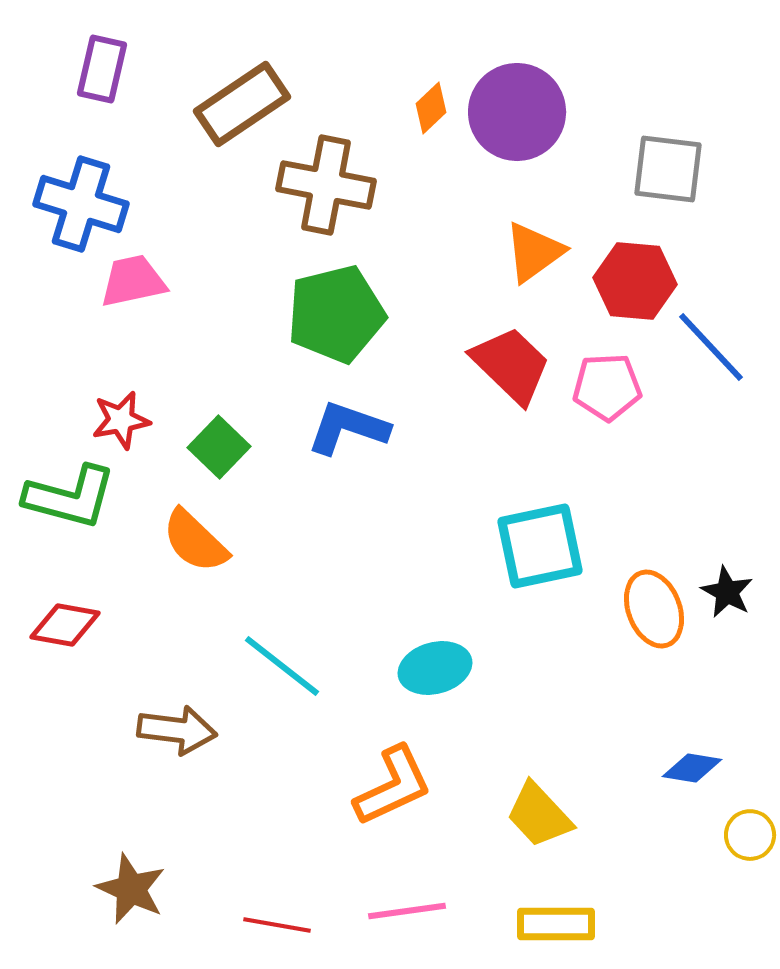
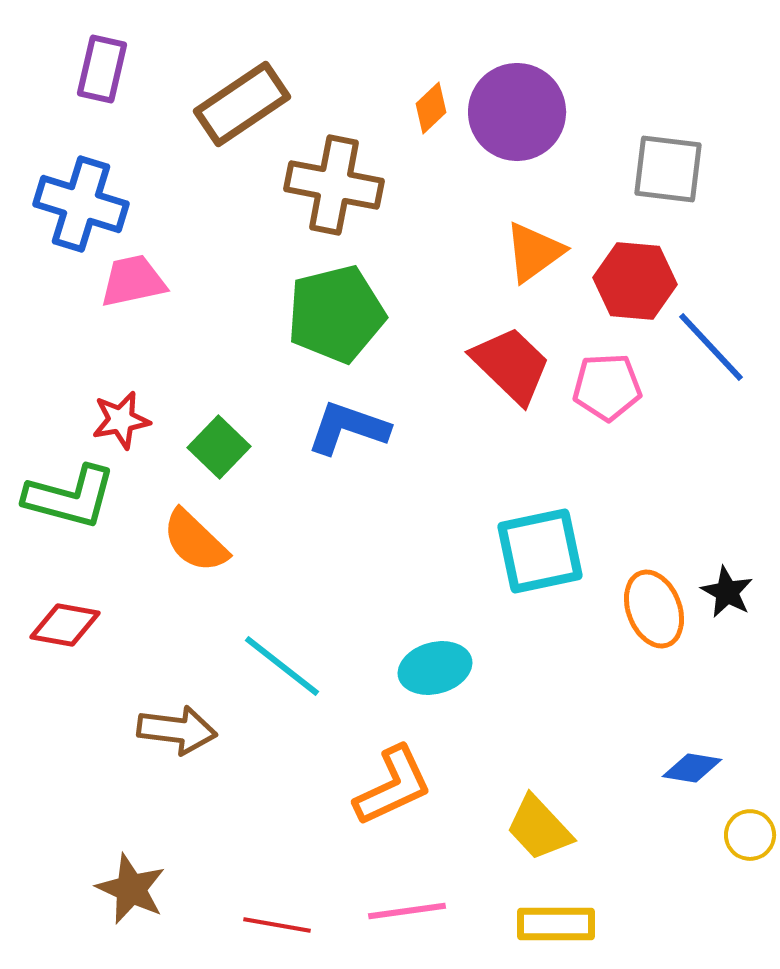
brown cross: moved 8 px right
cyan square: moved 5 px down
yellow trapezoid: moved 13 px down
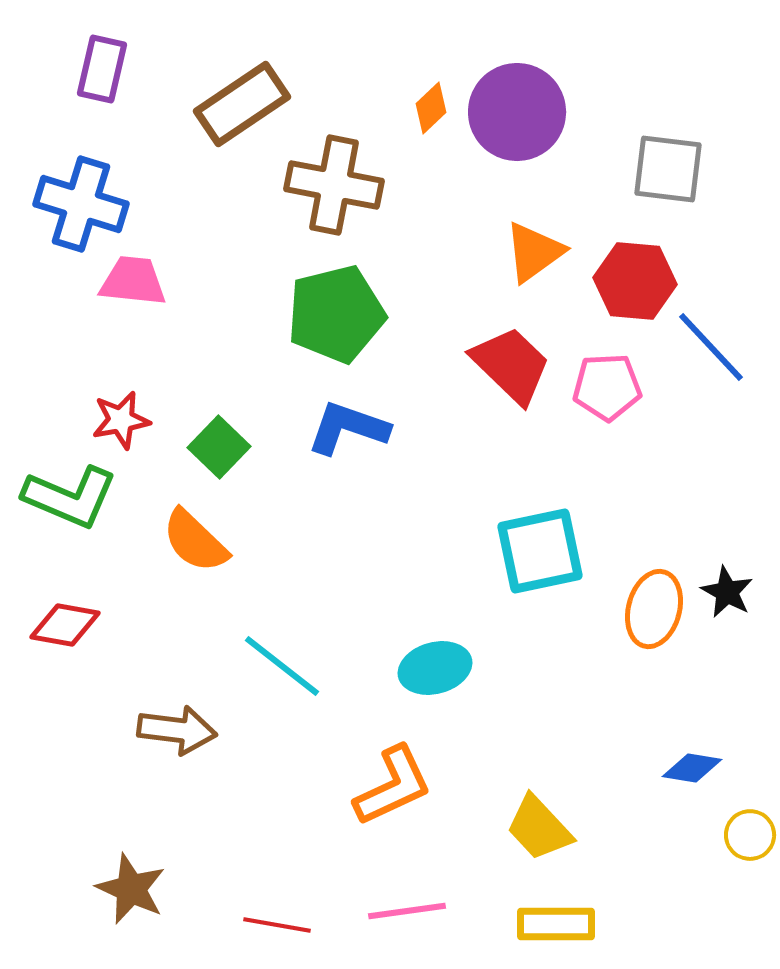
pink trapezoid: rotated 18 degrees clockwise
green L-shape: rotated 8 degrees clockwise
orange ellipse: rotated 36 degrees clockwise
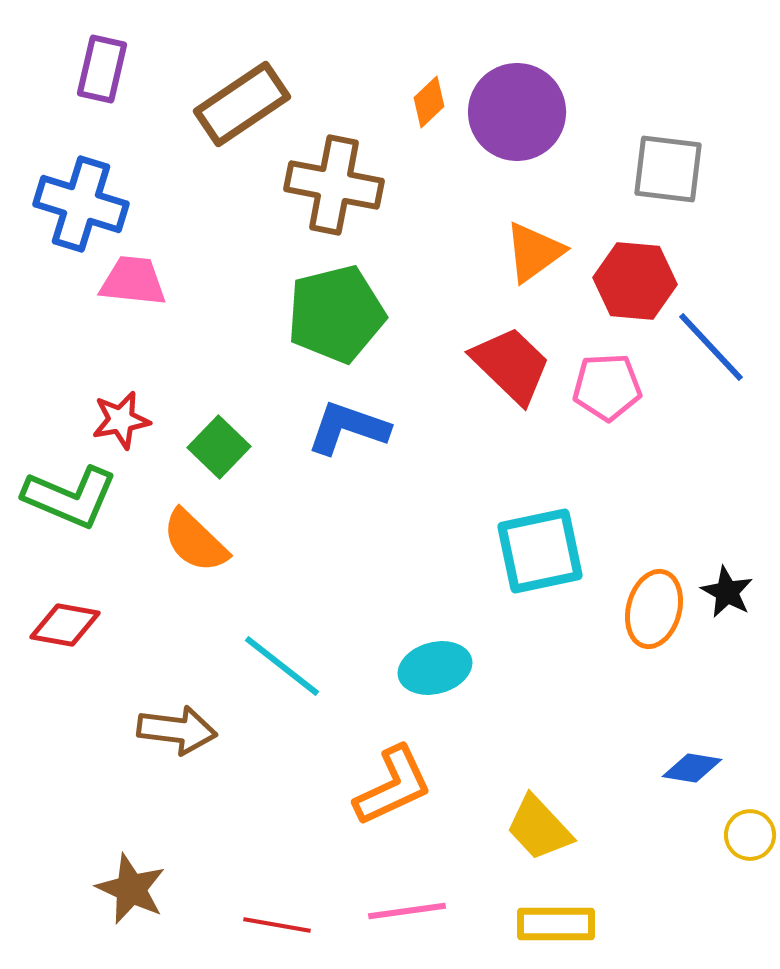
orange diamond: moved 2 px left, 6 px up
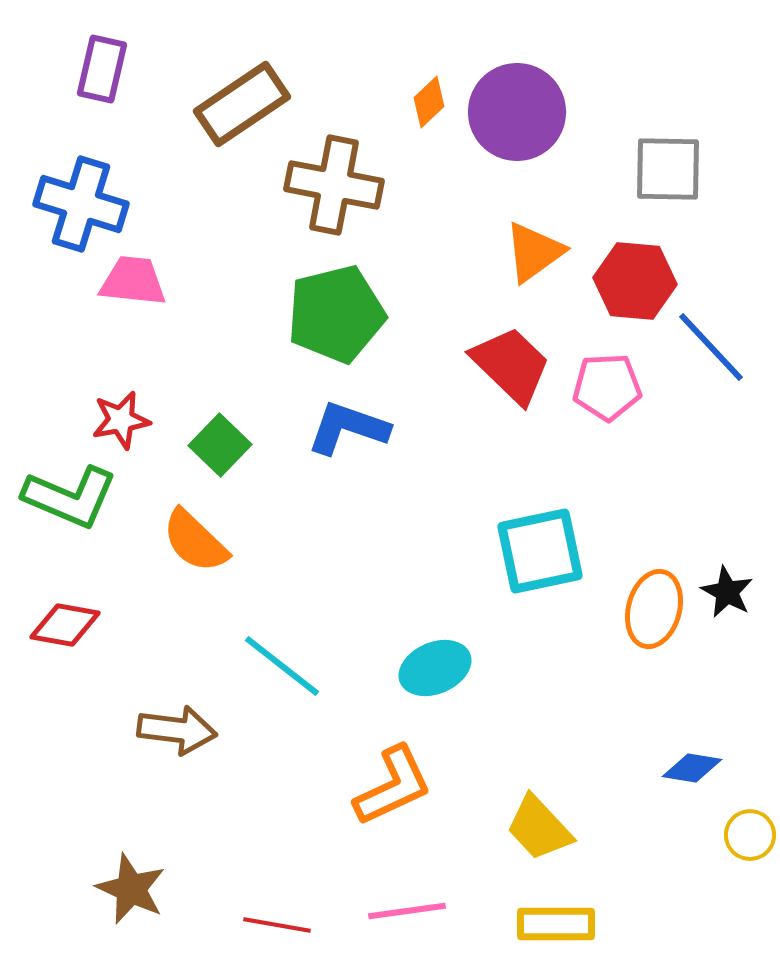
gray square: rotated 6 degrees counterclockwise
green square: moved 1 px right, 2 px up
cyan ellipse: rotated 8 degrees counterclockwise
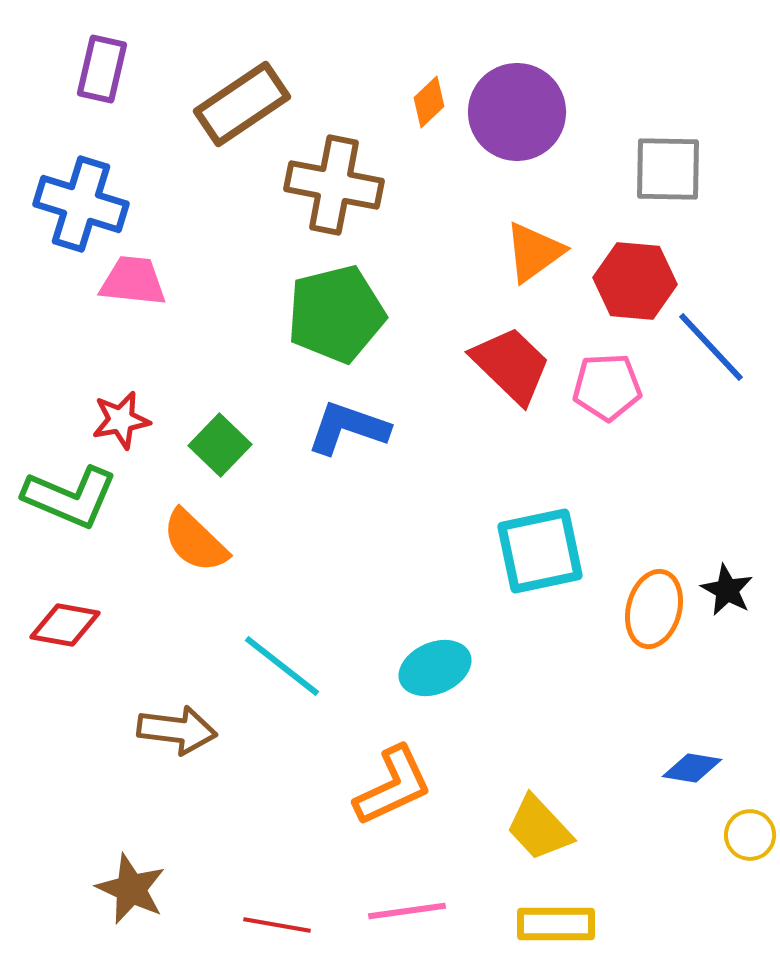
black star: moved 2 px up
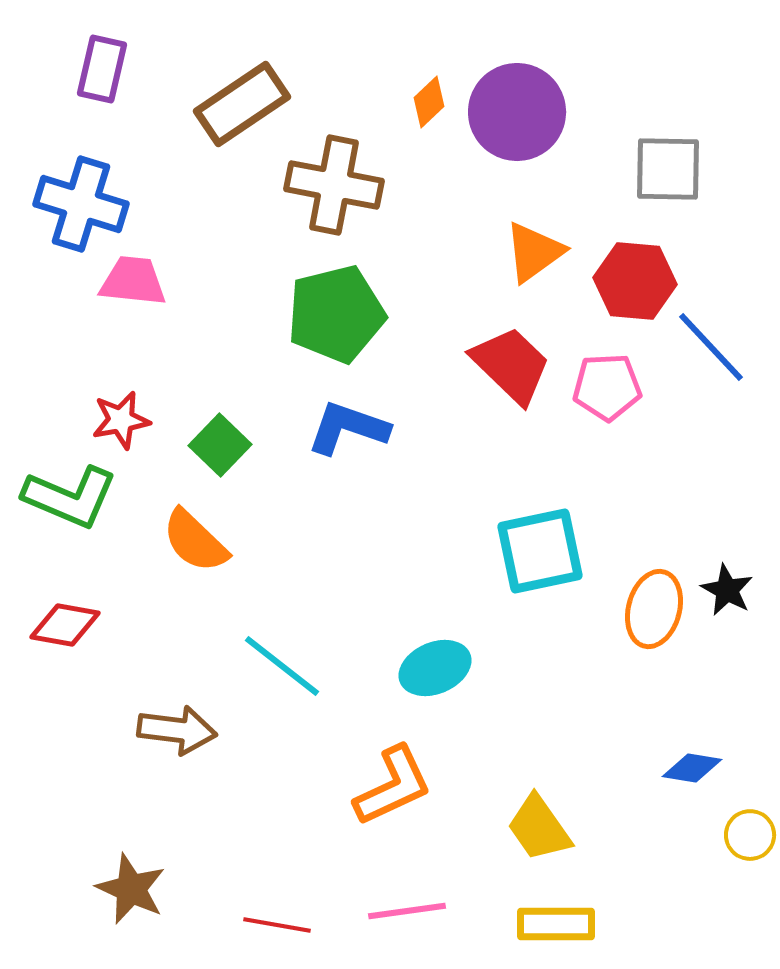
yellow trapezoid: rotated 8 degrees clockwise
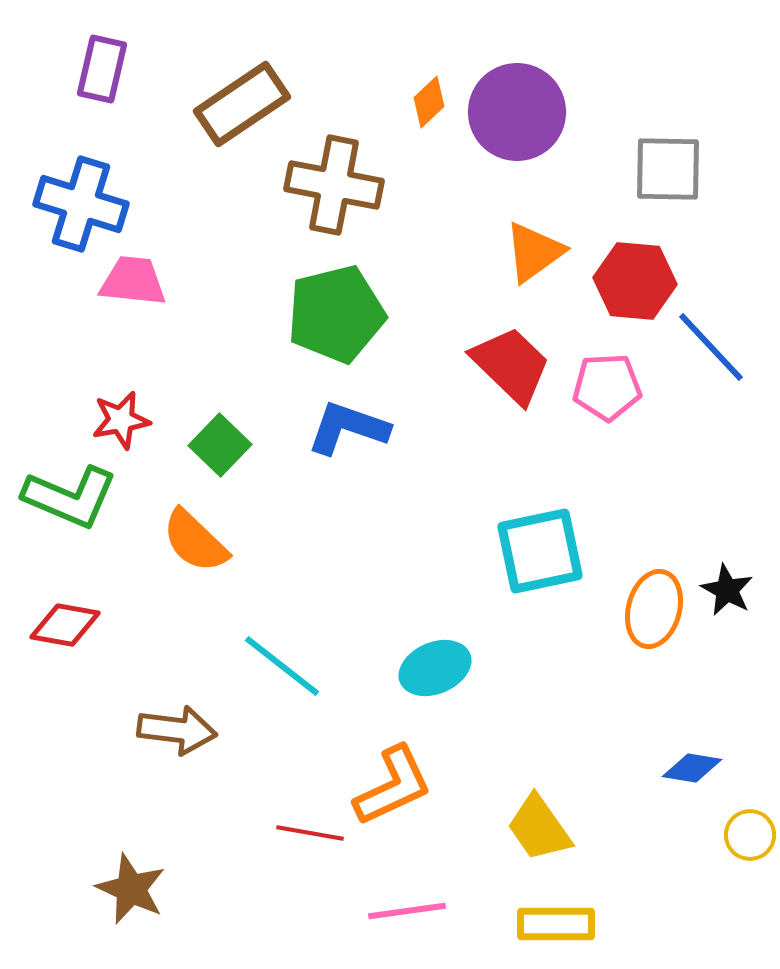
red line: moved 33 px right, 92 px up
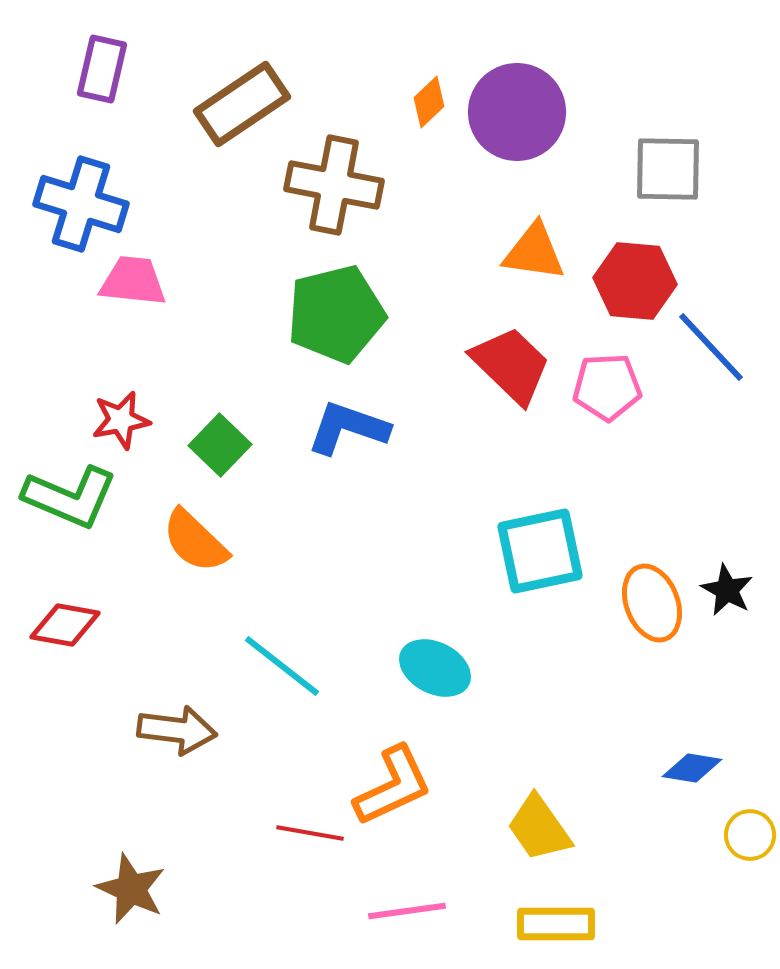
orange triangle: rotated 44 degrees clockwise
orange ellipse: moved 2 px left, 6 px up; rotated 36 degrees counterclockwise
cyan ellipse: rotated 50 degrees clockwise
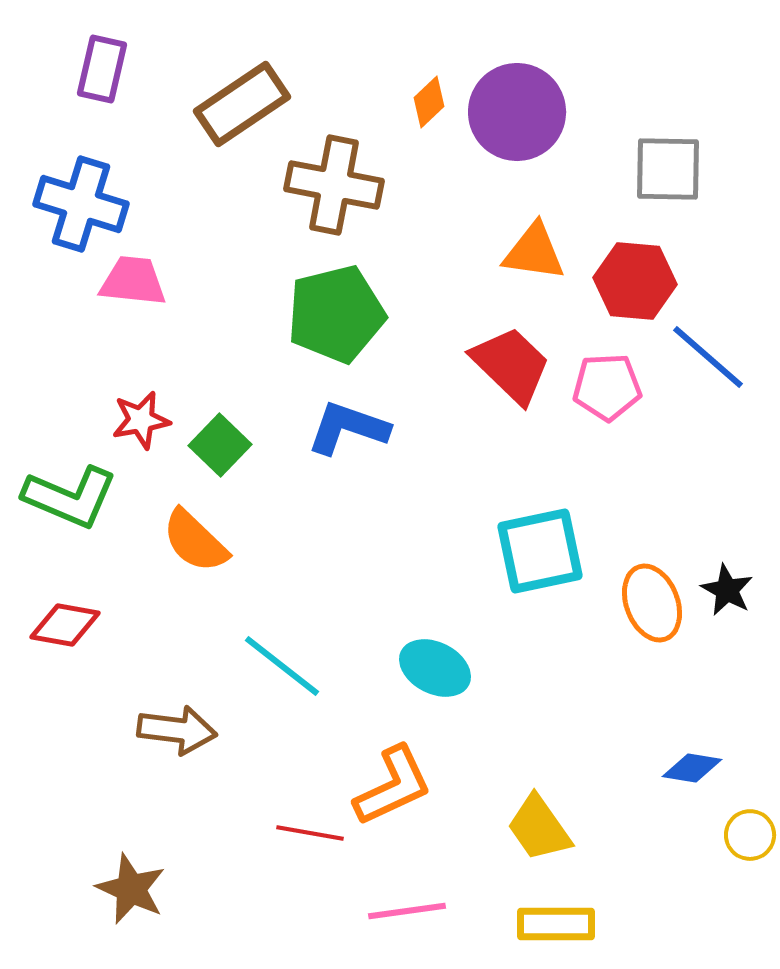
blue line: moved 3 px left, 10 px down; rotated 6 degrees counterclockwise
red star: moved 20 px right
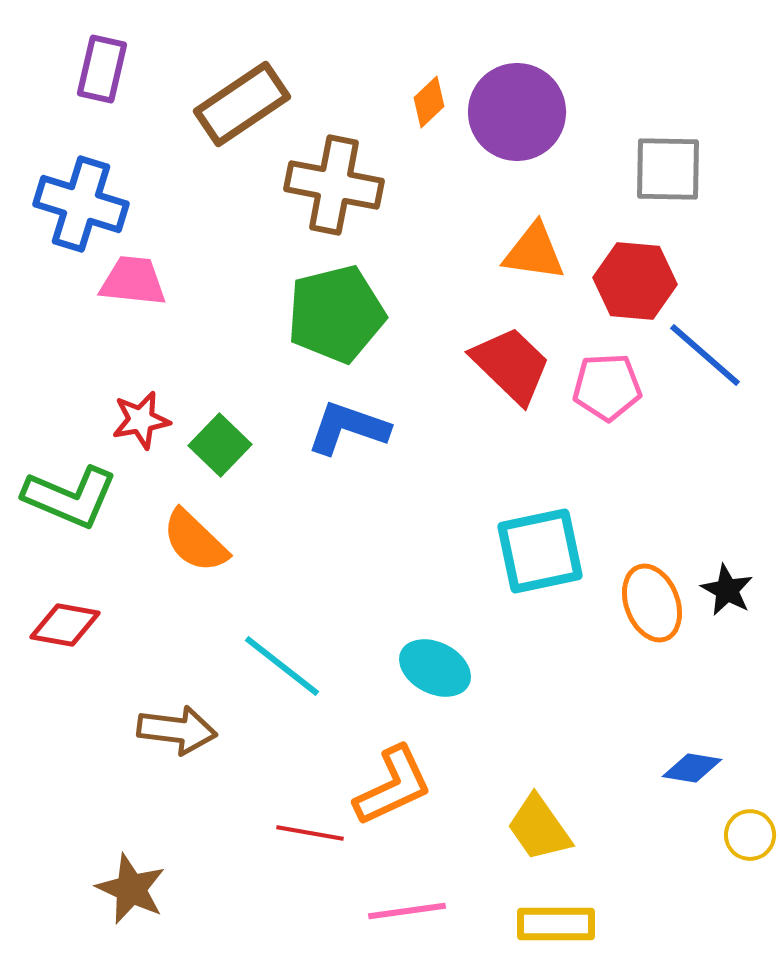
blue line: moved 3 px left, 2 px up
